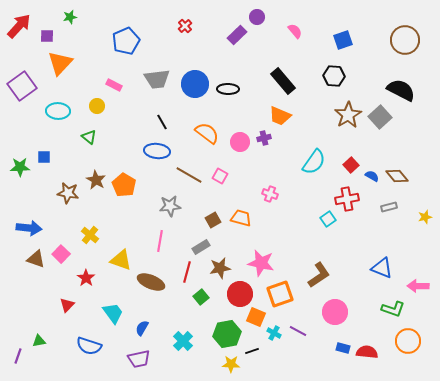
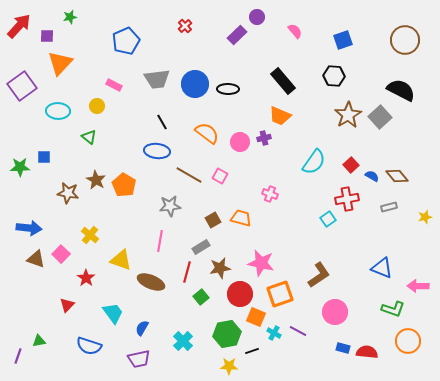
yellow star at (231, 364): moved 2 px left, 2 px down
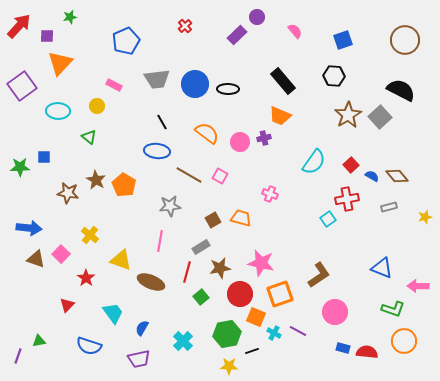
orange circle at (408, 341): moved 4 px left
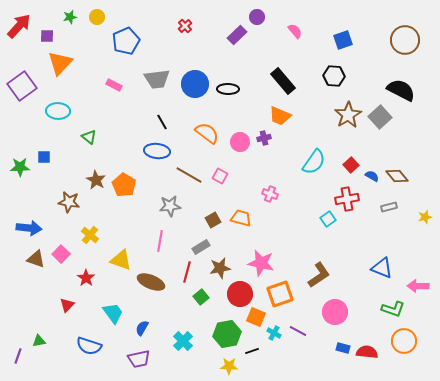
yellow circle at (97, 106): moved 89 px up
brown star at (68, 193): moved 1 px right, 9 px down
